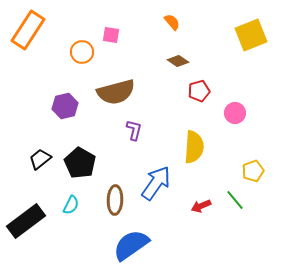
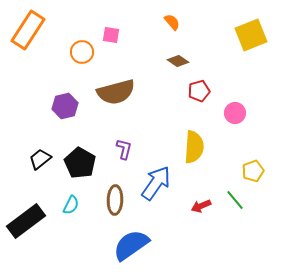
purple L-shape: moved 10 px left, 19 px down
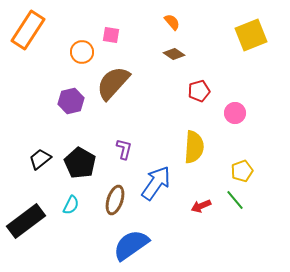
brown diamond: moved 4 px left, 7 px up
brown semicircle: moved 3 px left, 9 px up; rotated 147 degrees clockwise
purple hexagon: moved 6 px right, 5 px up
yellow pentagon: moved 11 px left
brown ellipse: rotated 16 degrees clockwise
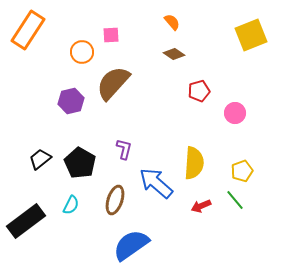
pink square: rotated 12 degrees counterclockwise
yellow semicircle: moved 16 px down
blue arrow: rotated 84 degrees counterclockwise
